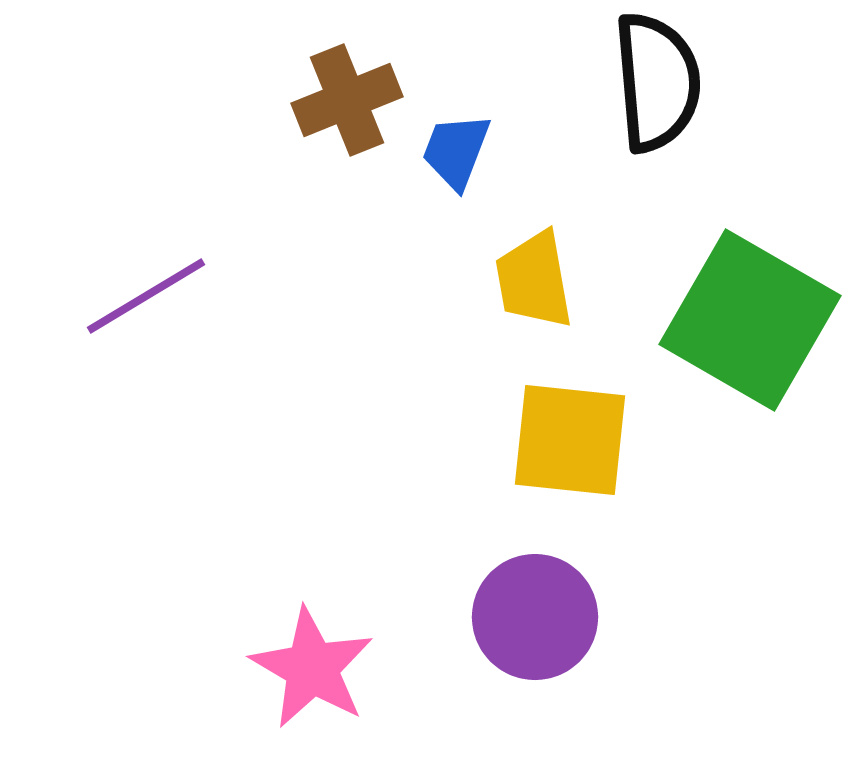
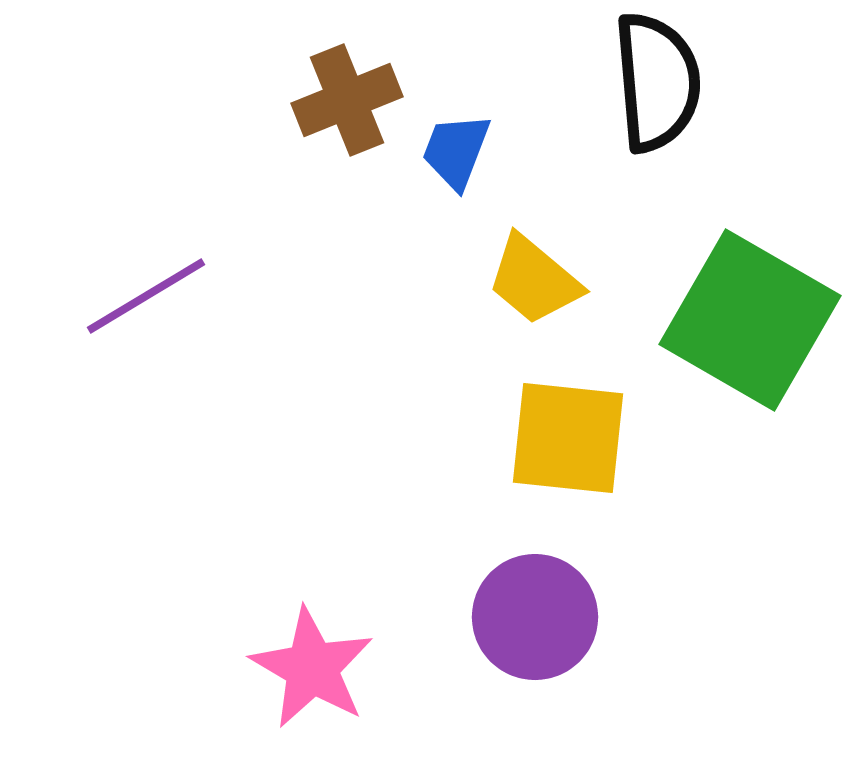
yellow trapezoid: rotated 40 degrees counterclockwise
yellow square: moved 2 px left, 2 px up
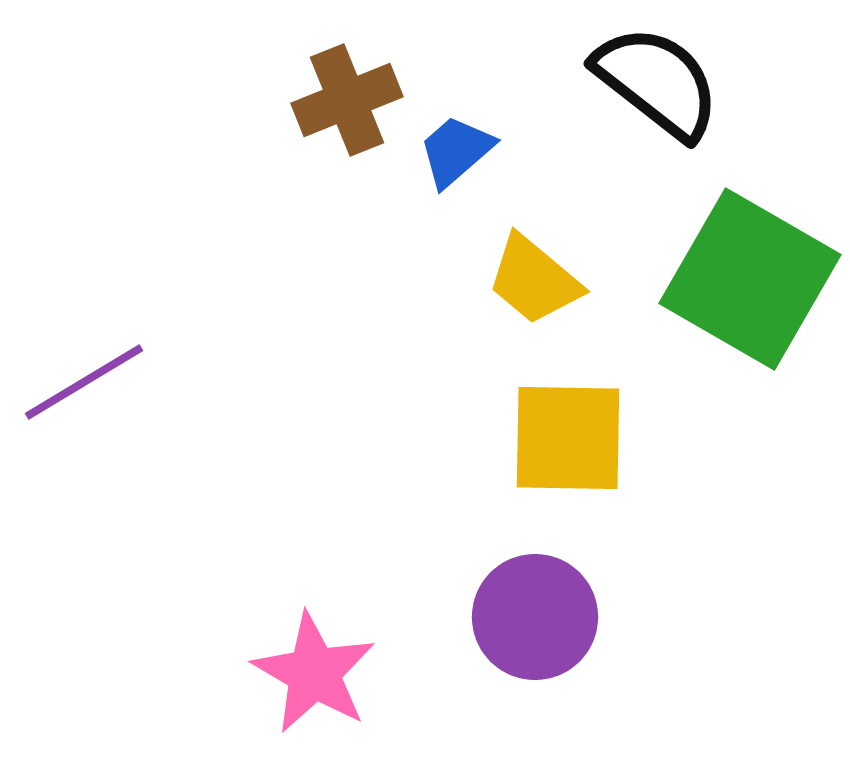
black semicircle: rotated 47 degrees counterclockwise
blue trapezoid: rotated 28 degrees clockwise
purple line: moved 62 px left, 86 px down
green square: moved 41 px up
yellow square: rotated 5 degrees counterclockwise
pink star: moved 2 px right, 5 px down
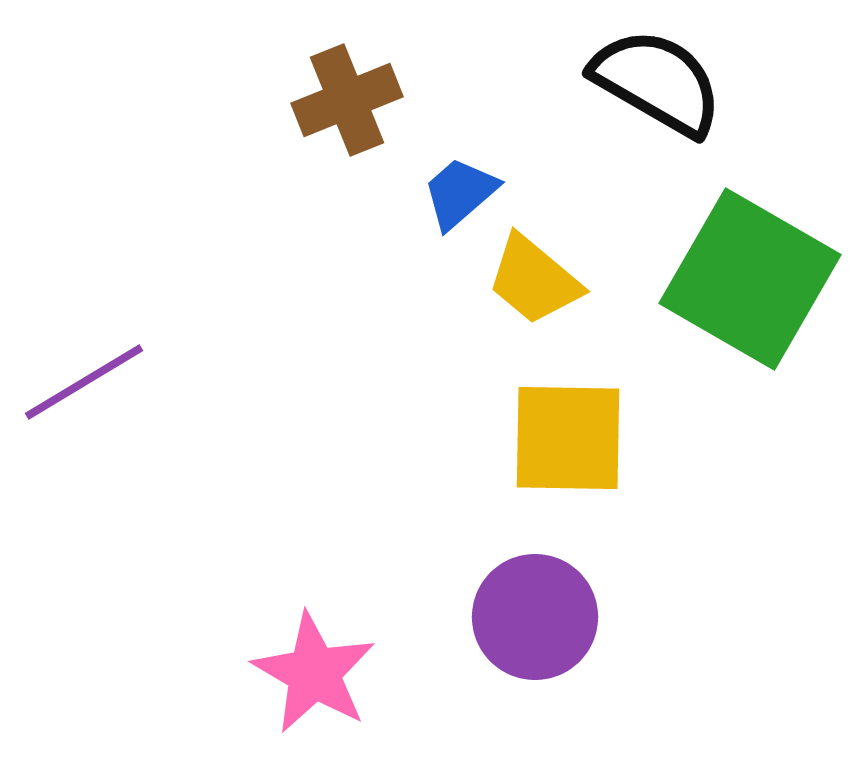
black semicircle: rotated 8 degrees counterclockwise
blue trapezoid: moved 4 px right, 42 px down
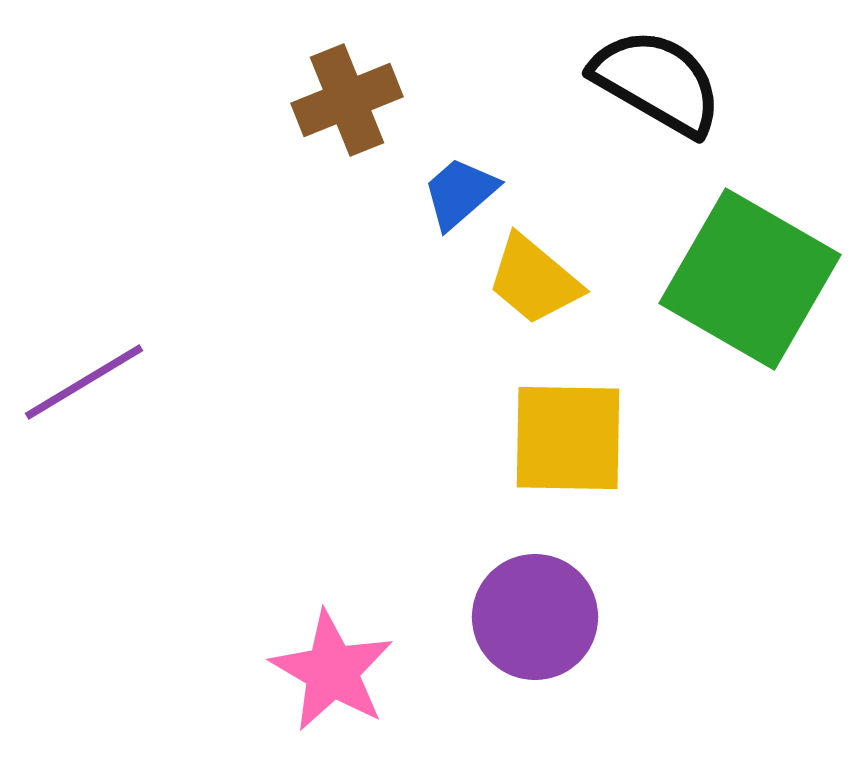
pink star: moved 18 px right, 2 px up
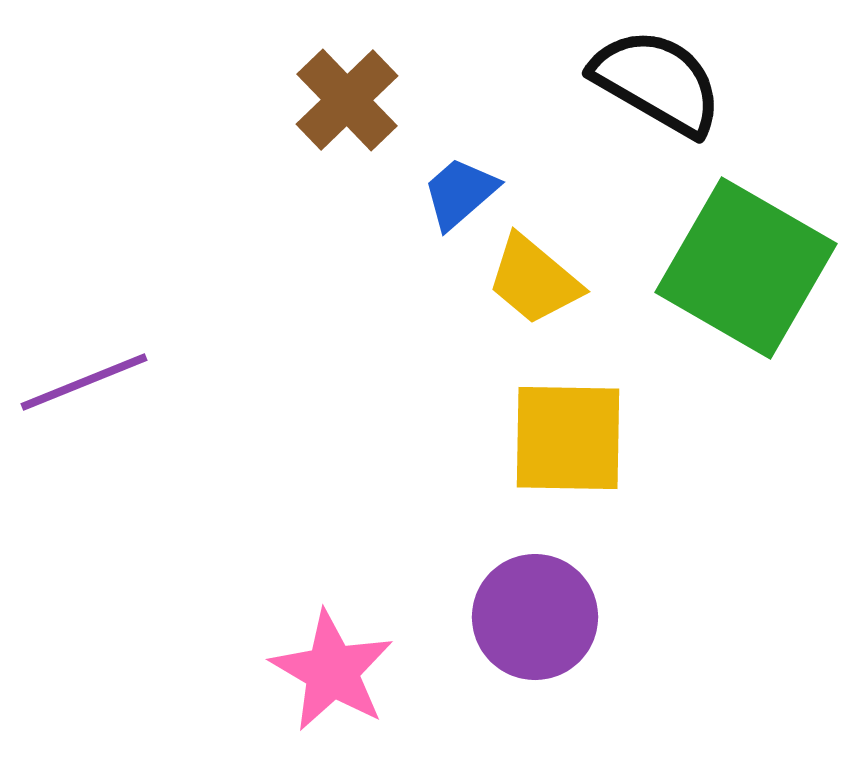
brown cross: rotated 22 degrees counterclockwise
green square: moved 4 px left, 11 px up
purple line: rotated 9 degrees clockwise
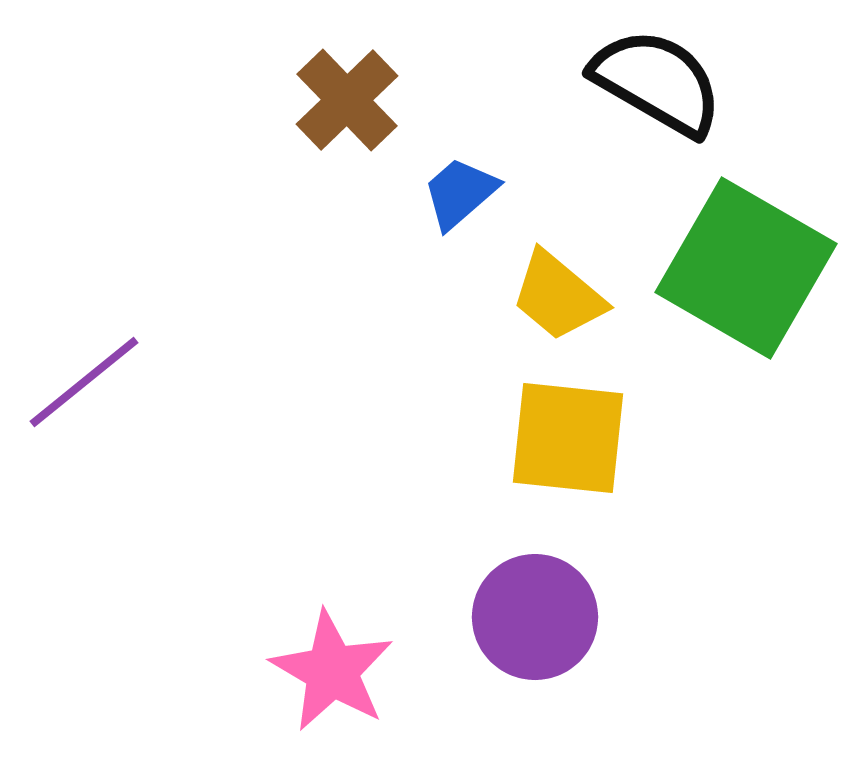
yellow trapezoid: moved 24 px right, 16 px down
purple line: rotated 17 degrees counterclockwise
yellow square: rotated 5 degrees clockwise
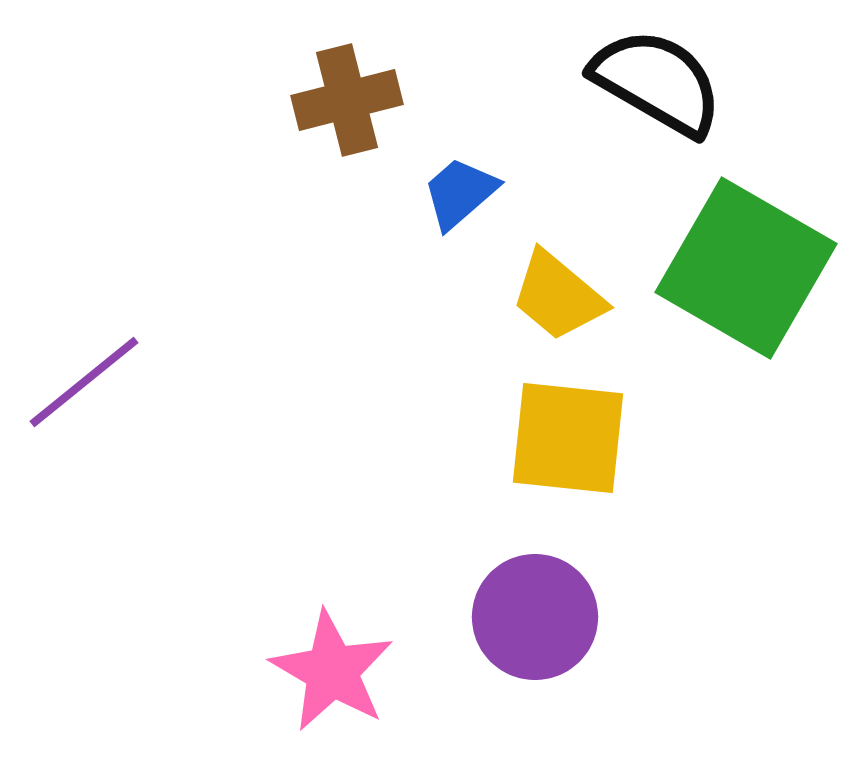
brown cross: rotated 30 degrees clockwise
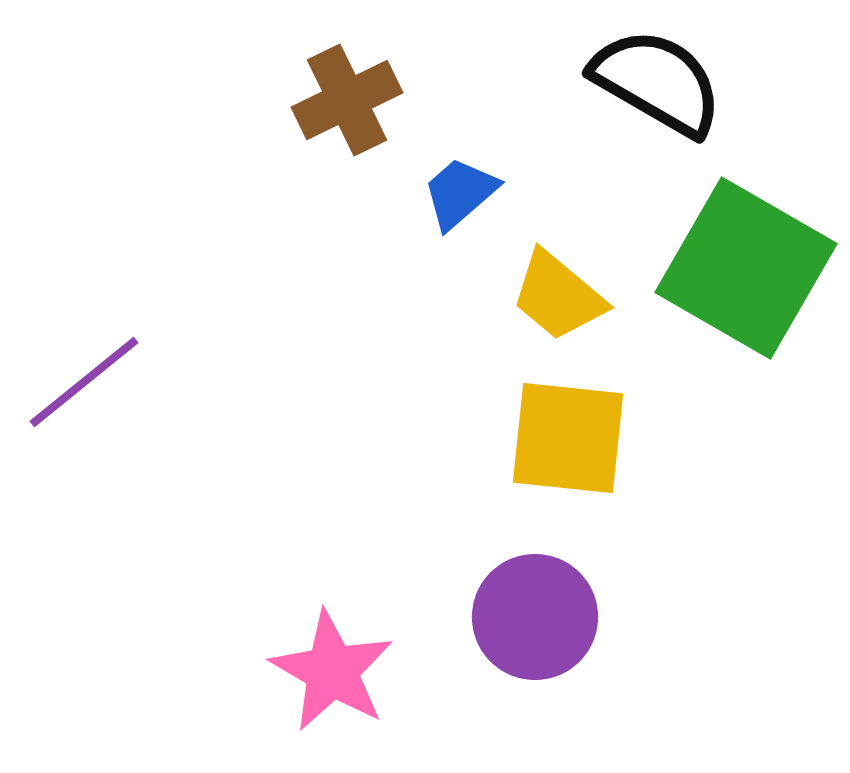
brown cross: rotated 12 degrees counterclockwise
